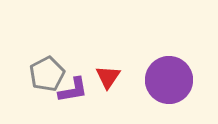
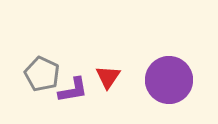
gray pentagon: moved 5 px left; rotated 20 degrees counterclockwise
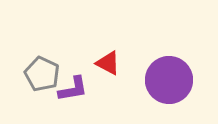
red triangle: moved 14 px up; rotated 36 degrees counterclockwise
purple L-shape: moved 1 px up
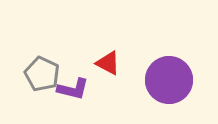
purple L-shape: rotated 24 degrees clockwise
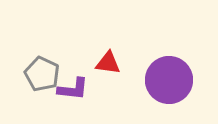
red triangle: rotated 20 degrees counterclockwise
purple L-shape: rotated 8 degrees counterclockwise
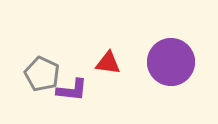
purple circle: moved 2 px right, 18 px up
purple L-shape: moved 1 px left, 1 px down
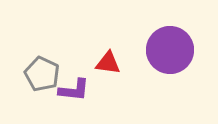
purple circle: moved 1 px left, 12 px up
purple L-shape: moved 2 px right
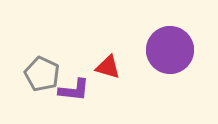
red triangle: moved 4 px down; rotated 8 degrees clockwise
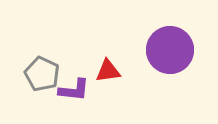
red triangle: moved 4 px down; rotated 24 degrees counterclockwise
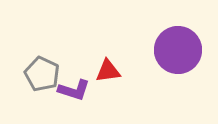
purple circle: moved 8 px right
purple L-shape: rotated 12 degrees clockwise
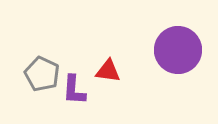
red triangle: rotated 16 degrees clockwise
purple L-shape: rotated 76 degrees clockwise
